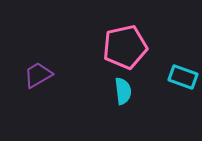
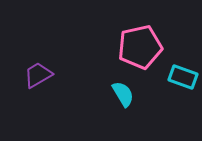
pink pentagon: moved 15 px right
cyan semicircle: moved 3 px down; rotated 24 degrees counterclockwise
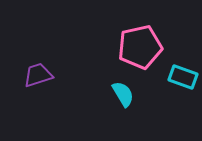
purple trapezoid: rotated 12 degrees clockwise
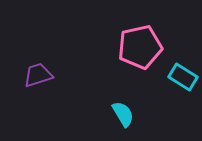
cyan rectangle: rotated 12 degrees clockwise
cyan semicircle: moved 20 px down
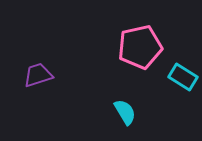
cyan semicircle: moved 2 px right, 2 px up
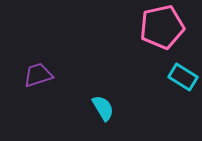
pink pentagon: moved 22 px right, 20 px up
cyan semicircle: moved 22 px left, 4 px up
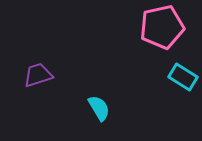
cyan semicircle: moved 4 px left
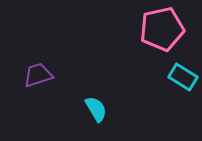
pink pentagon: moved 2 px down
cyan semicircle: moved 3 px left, 1 px down
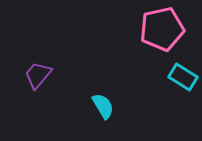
purple trapezoid: rotated 32 degrees counterclockwise
cyan semicircle: moved 7 px right, 3 px up
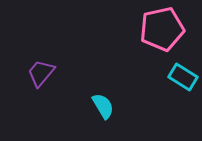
purple trapezoid: moved 3 px right, 2 px up
